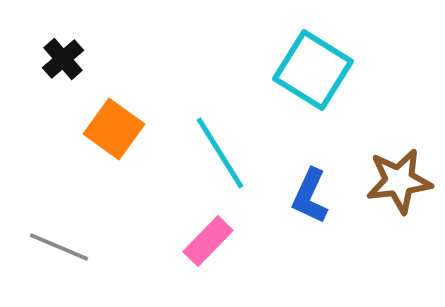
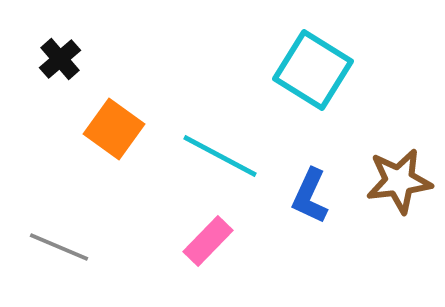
black cross: moved 3 px left
cyan line: moved 3 px down; rotated 30 degrees counterclockwise
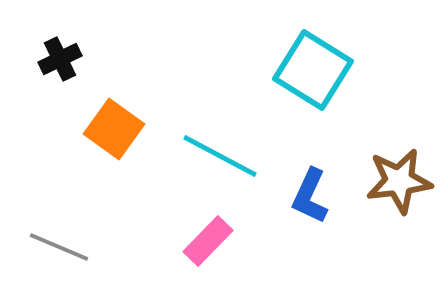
black cross: rotated 15 degrees clockwise
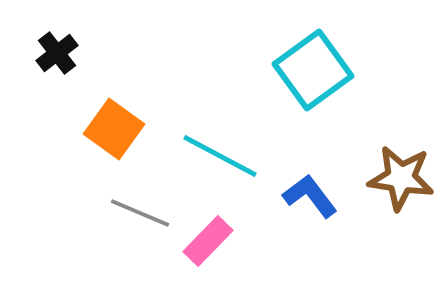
black cross: moved 3 px left, 6 px up; rotated 12 degrees counterclockwise
cyan square: rotated 22 degrees clockwise
brown star: moved 2 px right, 3 px up; rotated 16 degrees clockwise
blue L-shape: rotated 118 degrees clockwise
gray line: moved 81 px right, 34 px up
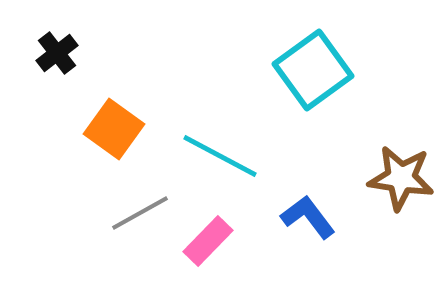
blue L-shape: moved 2 px left, 21 px down
gray line: rotated 52 degrees counterclockwise
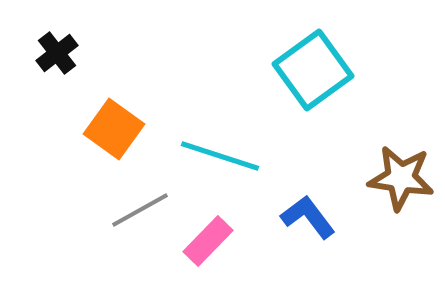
cyan line: rotated 10 degrees counterclockwise
gray line: moved 3 px up
